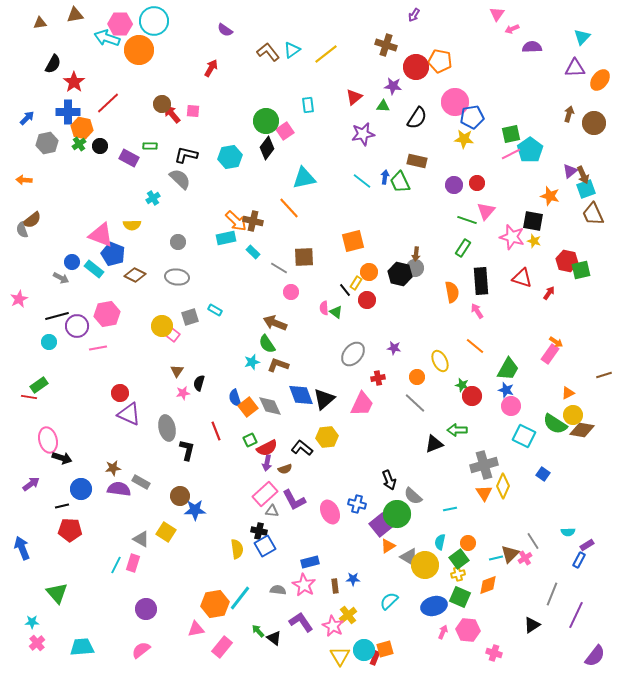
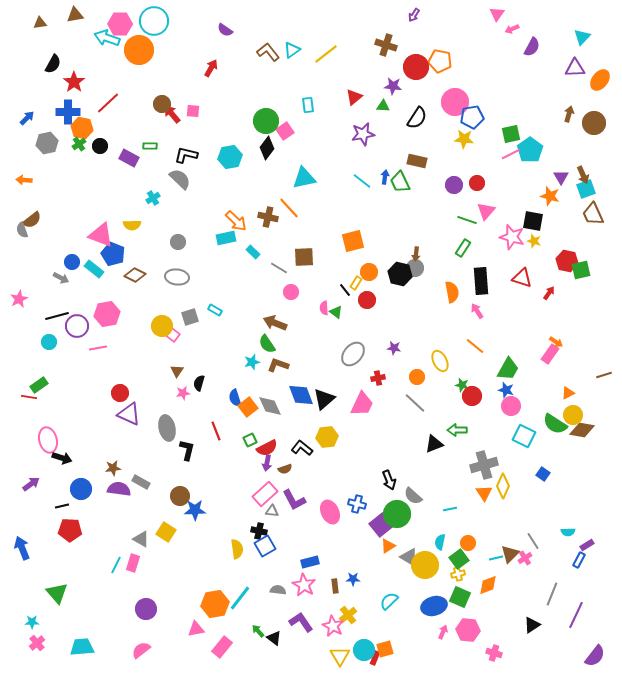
purple semicircle at (532, 47): rotated 120 degrees clockwise
purple triangle at (570, 171): moved 9 px left, 6 px down; rotated 21 degrees counterclockwise
brown cross at (253, 221): moved 15 px right, 4 px up
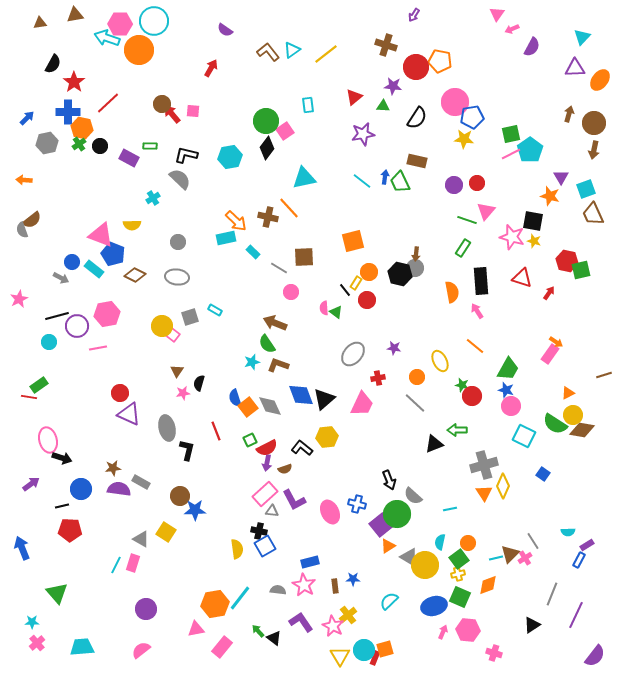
brown arrow at (583, 175): moved 11 px right, 25 px up; rotated 36 degrees clockwise
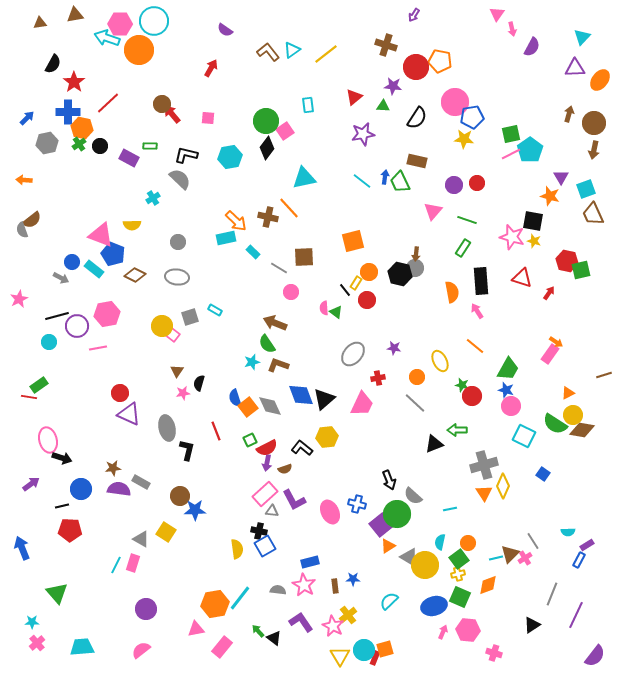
pink arrow at (512, 29): rotated 80 degrees counterclockwise
pink square at (193, 111): moved 15 px right, 7 px down
pink triangle at (486, 211): moved 53 px left
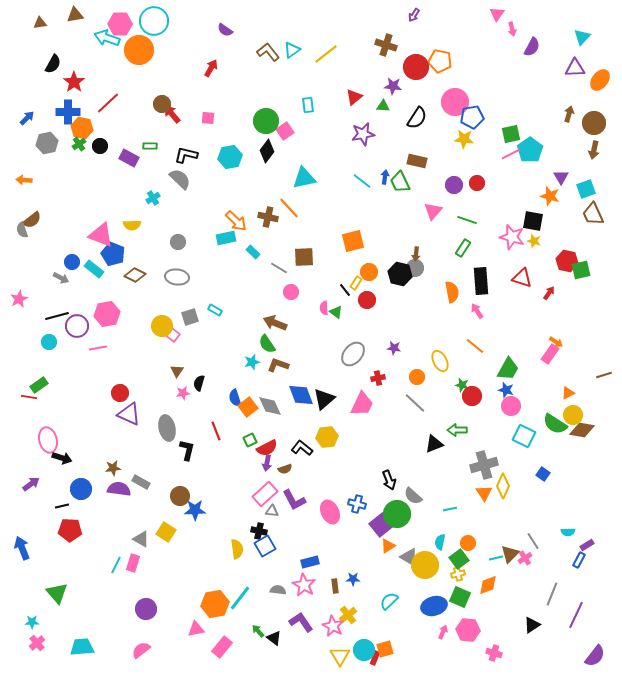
black diamond at (267, 148): moved 3 px down
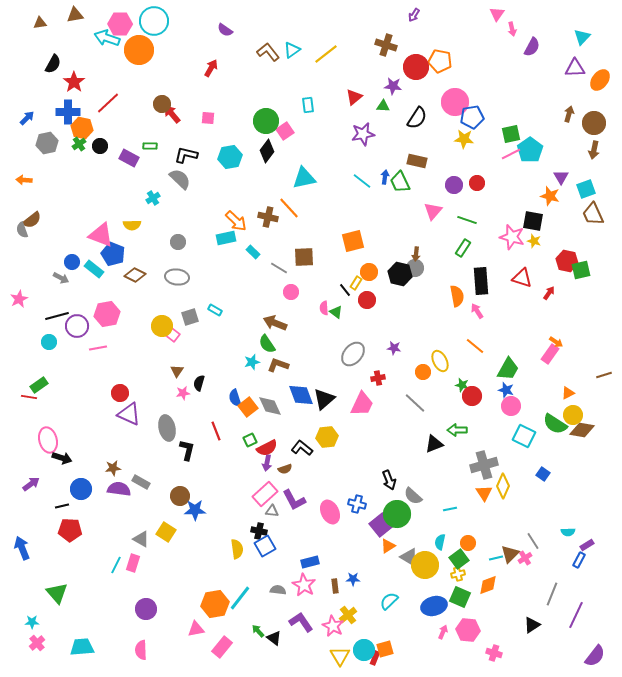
orange semicircle at (452, 292): moved 5 px right, 4 px down
orange circle at (417, 377): moved 6 px right, 5 px up
pink semicircle at (141, 650): rotated 54 degrees counterclockwise
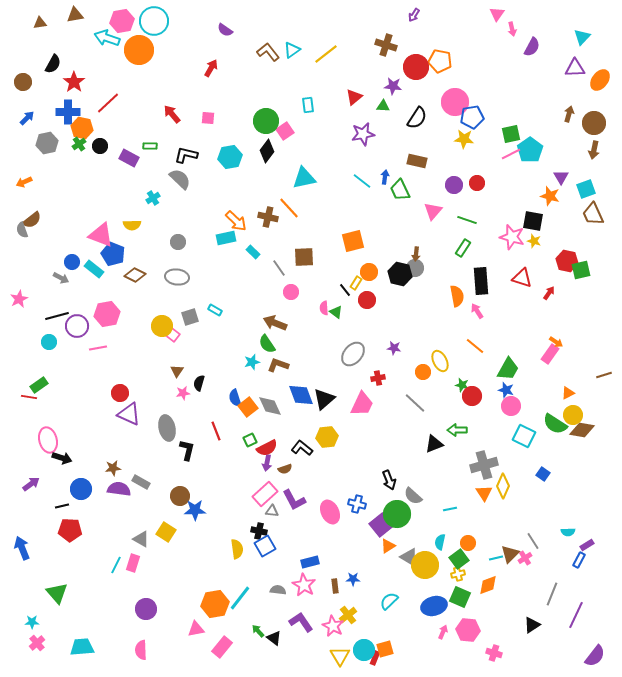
pink hexagon at (120, 24): moved 2 px right, 3 px up; rotated 10 degrees counterclockwise
brown circle at (162, 104): moved 139 px left, 22 px up
orange arrow at (24, 180): moved 2 px down; rotated 28 degrees counterclockwise
green trapezoid at (400, 182): moved 8 px down
gray line at (279, 268): rotated 24 degrees clockwise
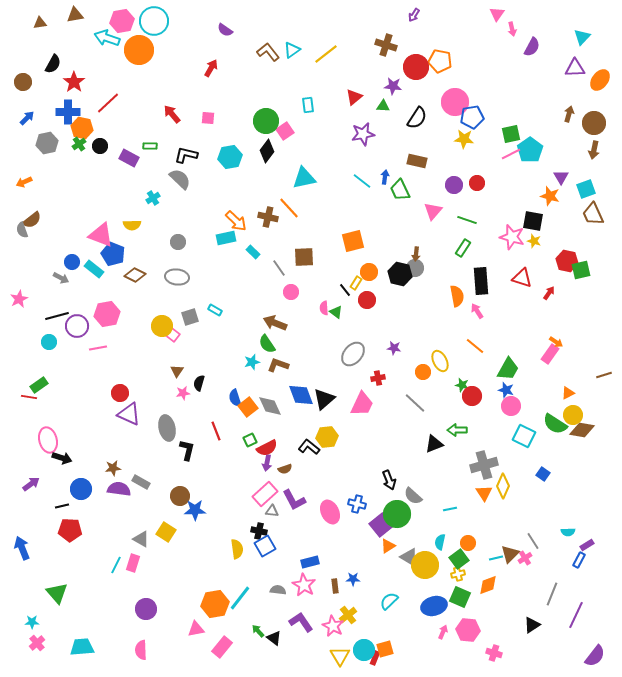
black L-shape at (302, 448): moved 7 px right, 1 px up
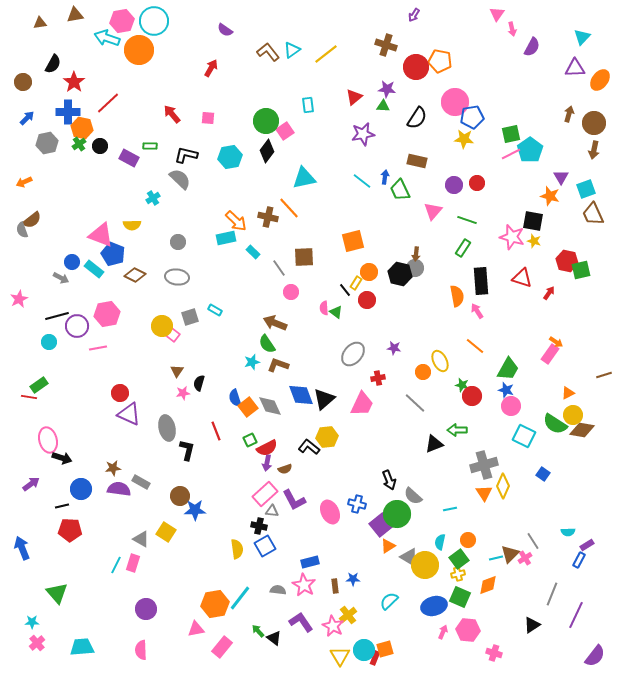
purple star at (393, 86): moved 6 px left, 3 px down
black cross at (259, 531): moved 5 px up
orange circle at (468, 543): moved 3 px up
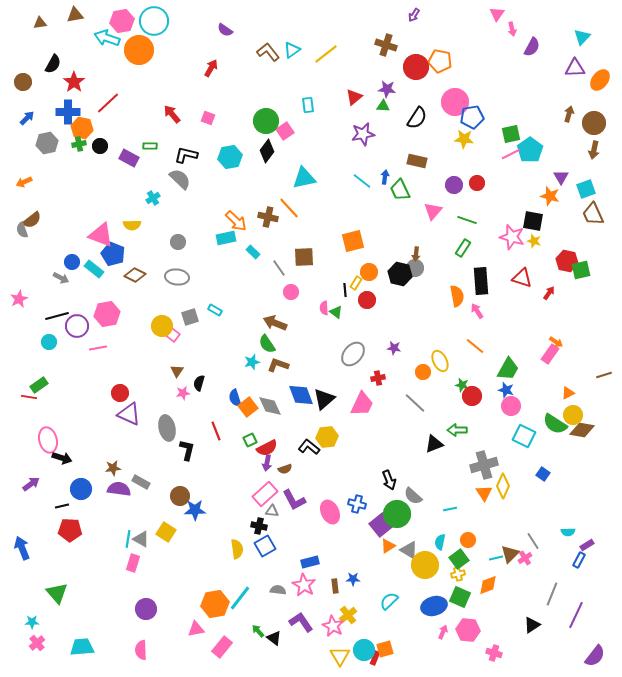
pink square at (208, 118): rotated 16 degrees clockwise
green cross at (79, 144): rotated 24 degrees clockwise
black line at (345, 290): rotated 32 degrees clockwise
gray triangle at (409, 557): moved 7 px up
cyan line at (116, 565): moved 12 px right, 26 px up; rotated 18 degrees counterclockwise
